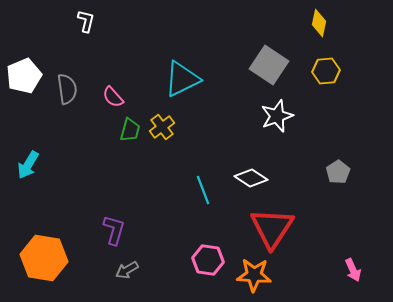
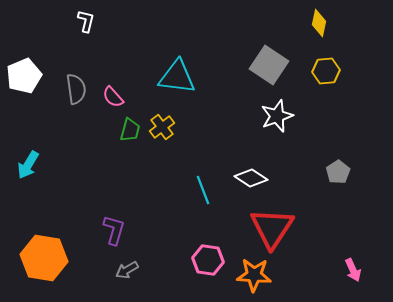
cyan triangle: moved 5 px left, 2 px up; rotated 33 degrees clockwise
gray semicircle: moved 9 px right
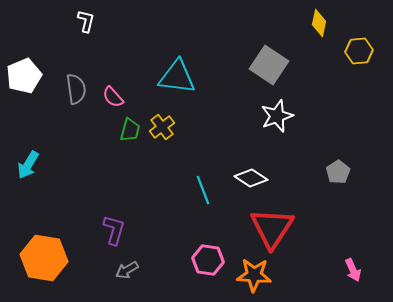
yellow hexagon: moved 33 px right, 20 px up
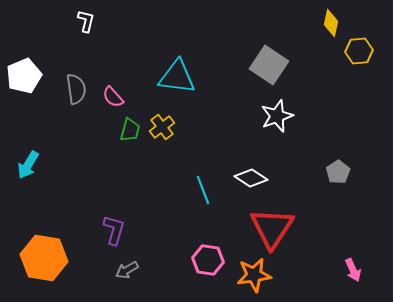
yellow diamond: moved 12 px right
orange star: rotated 12 degrees counterclockwise
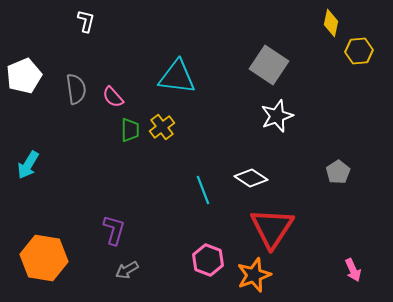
green trapezoid: rotated 15 degrees counterclockwise
pink hexagon: rotated 12 degrees clockwise
orange star: rotated 12 degrees counterclockwise
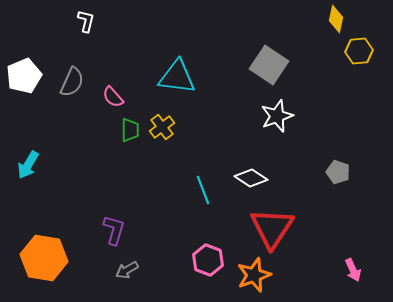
yellow diamond: moved 5 px right, 4 px up
gray semicircle: moved 4 px left, 7 px up; rotated 32 degrees clockwise
gray pentagon: rotated 20 degrees counterclockwise
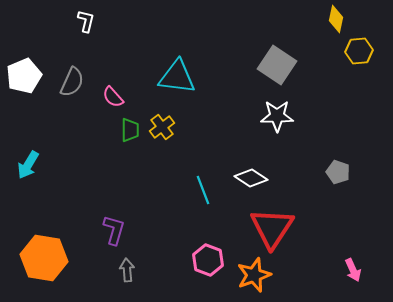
gray square: moved 8 px right
white star: rotated 20 degrees clockwise
gray arrow: rotated 115 degrees clockwise
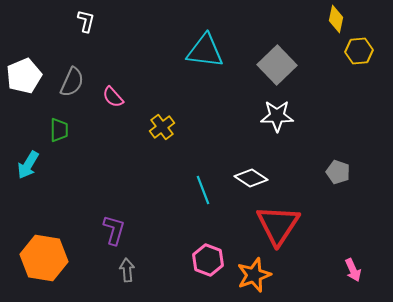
gray square: rotated 12 degrees clockwise
cyan triangle: moved 28 px right, 26 px up
green trapezoid: moved 71 px left
red triangle: moved 6 px right, 3 px up
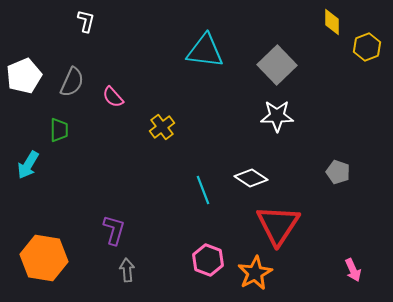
yellow diamond: moved 4 px left, 3 px down; rotated 12 degrees counterclockwise
yellow hexagon: moved 8 px right, 4 px up; rotated 16 degrees counterclockwise
orange star: moved 1 px right, 2 px up; rotated 8 degrees counterclockwise
